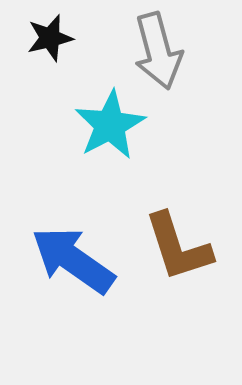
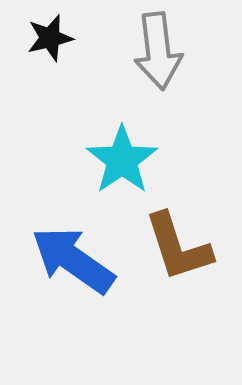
gray arrow: rotated 8 degrees clockwise
cyan star: moved 12 px right, 35 px down; rotated 6 degrees counterclockwise
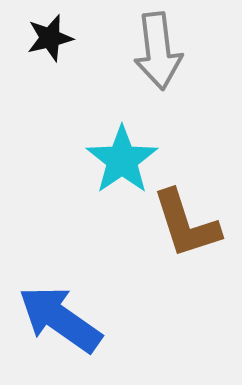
brown L-shape: moved 8 px right, 23 px up
blue arrow: moved 13 px left, 59 px down
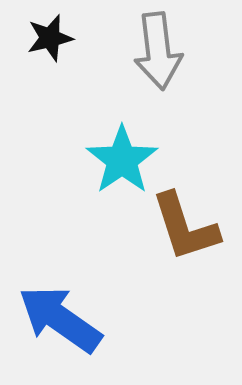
brown L-shape: moved 1 px left, 3 px down
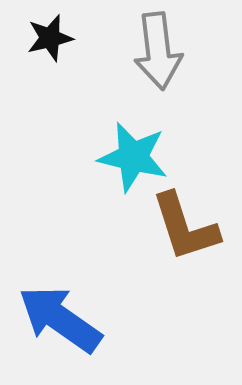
cyan star: moved 11 px right, 3 px up; rotated 24 degrees counterclockwise
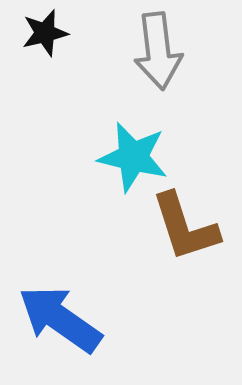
black star: moved 5 px left, 5 px up
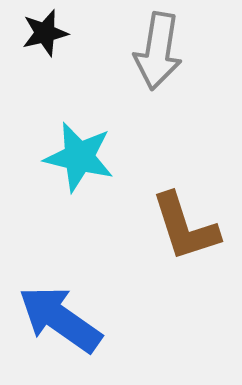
gray arrow: rotated 16 degrees clockwise
cyan star: moved 54 px left
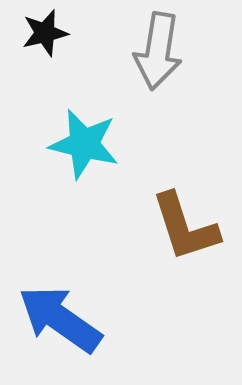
cyan star: moved 5 px right, 13 px up
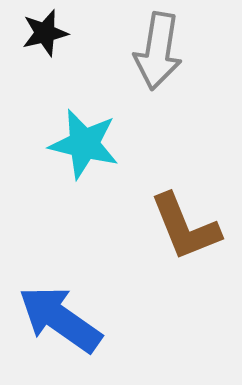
brown L-shape: rotated 4 degrees counterclockwise
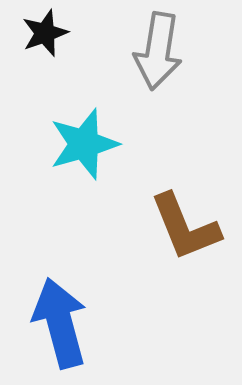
black star: rotated 6 degrees counterclockwise
cyan star: rotated 30 degrees counterclockwise
blue arrow: moved 4 px down; rotated 40 degrees clockwise
